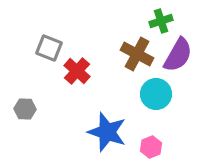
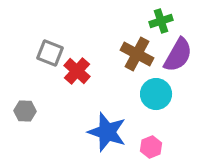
gray square: moved 1 px right, 5 px down
gray hexagon: moved 2 px down
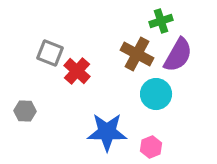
blue star: rotated 18 degrees counterclockwise
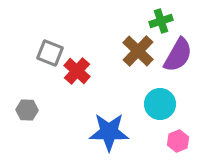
brown cross: moved 1 px right, 3 px up; rotated 16 degrees clockwise
cyan circle: moved 4 px right, 10 px down
gray hexagon: moved 2 px right, 1 px up
blue star: moved 2 px right
pink hexagon: moved 27 px right, 6 px up
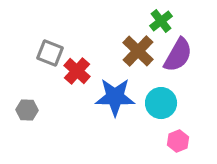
green cross: rotated 20 degrees counterclockwise
cyan circle: moved 1 px right, 1 px up
blue star: moved 6 px right, 35 px up
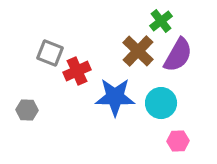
red cross: rotated 24 degrees clockwise
pink hexagon: rotated 20 degrees clockwise
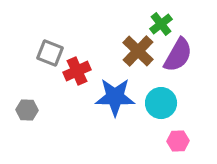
green cross: moved 3 px down
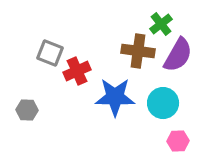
brown cross: rotated 36 degrees counterclockwise
cyan circle: moved 2 px right
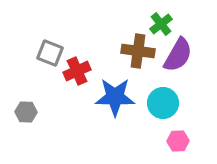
gray hexagon: moved 1 px left, 2 px down
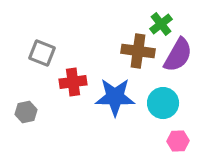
gray square: moved 8 px left
red cross: moved 4 px left, 11 px down; rotated 16 degrees clockwise
gray hexagon: rotated 15 degrees counterclockwise
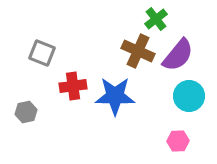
green cross: moved 5 px left, 5 px up
brown cross: rotated 16 degrees clockwise
purple semicircle: rotated 9 degrees clockwise
red cross: moved 4 px down
blue star: moved 1 px up
cyan circle: moved 26 px right, 7 px up
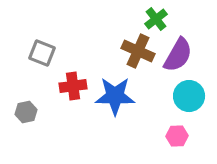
purple semicircle: rotated 9 degrees counterclockwise
pink hexagon: moved 1 px left, 5 px up
